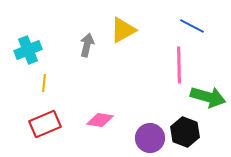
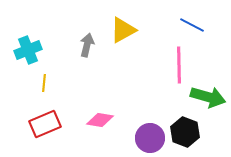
blue line: moved 1 px up
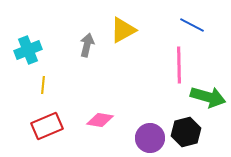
yellow line: moved 1 px left, 2 px down
red rectangle: moved 2 px right, 2 px down
black hexagon: moved 1 px right; rotated 24 degrees clockwise
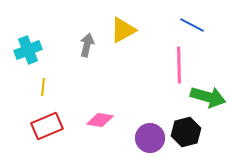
yellow line: moved 2 px down
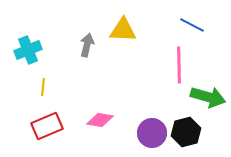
yellow triangle: rotated 32 degrees clockwise
purple circle: moved 2 px right, 5 px up
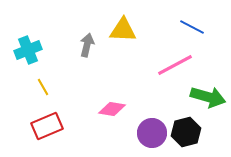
blue line: moved 2 px down
pink line: moved 4 px left; rotated 63 degrees clockwise
yellow line: rotated 36 degrees counterclockwise
pink diamond: moved 12 px right, 11 px up
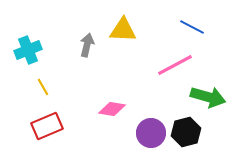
purple circle: moved 1 px left
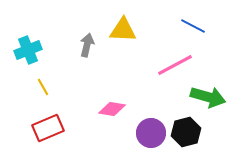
blue line: moved 1 px right, 1 px up
red rectangle: moved 1 px right, 2 px down
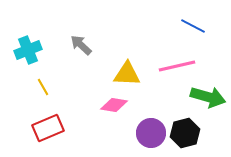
yellow triangle: moved 4 px right, 44 px down
gray arrow: moved 6 px left; rotated 60 degrees counterclockwise
pink line: moved 2 px right, 1 px down; rotated 15 degrees clockwise
pink diamond: moved 2 px right, 4 px up
black hexagon: moved 1 px left, 1 px down
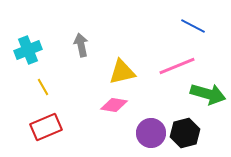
gray arrow: rotated 35 degrees clockwise
pink line: rotated 9 degrees counterclockwise
yellow triangle: moved 5 px left, 2 px up; rotated 16 degrees counterclockwise
green arrow: moved 3 px up
red rectangle: moved 2 px left, 1 px up
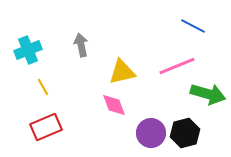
pink diamond: rotated 60 degrees clockwise
